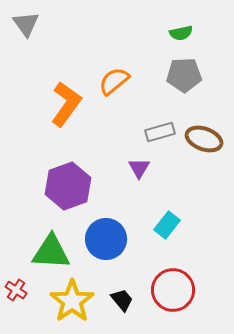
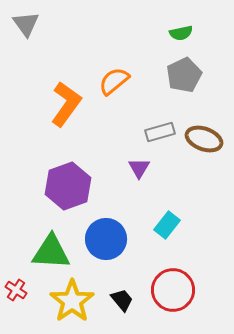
gray pentagon: rotated 24 degrees counterclockwise
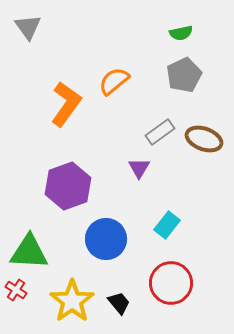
gray triangle: moved 2 px right, 3 px down
gray rectangle: rotated 20 degrees counterclockwise
green triangle: moved 22 px left
red circle: moved 2 px left, 7 px up
black trapezoid: moved 3 px left, 3 px down
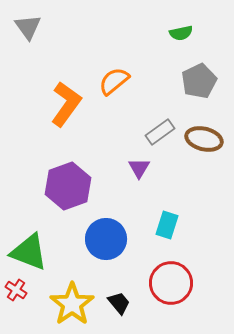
gray pentagon: moved 15 px right, 6 px down
brown ellipse: rotated 6 degrees counterclockwise
cyan rectangle: rotated 20 degrees counterclockwise
green triangle: rotated 18 degrees clockwise
yellow star: moved 3 px down
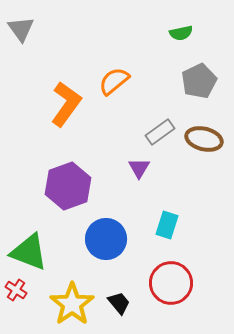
gray triangle: moved 7 px left, 2 px down
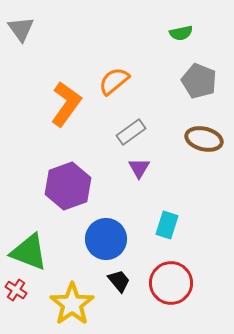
gray pentagon: rotated 24 degrees counterclockwise
gray rectangle: moved 29 px left
black trapezoid: moved 22 px up
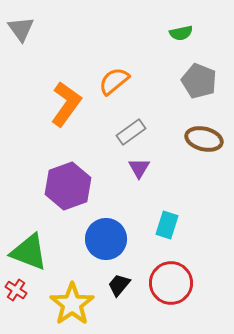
black trapezoid: moved 4 px down; rotated 100 degrees counterclockwise
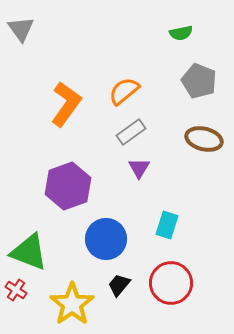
orange semicircle: moved 10 px right, 10 px down
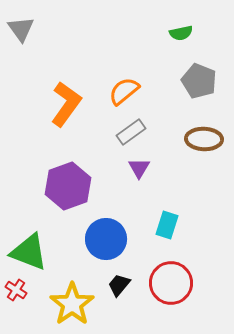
brown ellipse: rotated 12 degrees counterclockwise
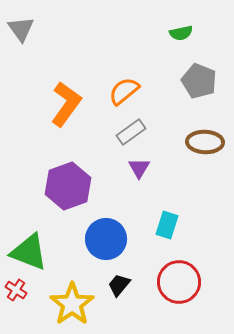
brown ellipse: moved 1 px right, 3 px down
red circle: moved 8 px right, 1 px up
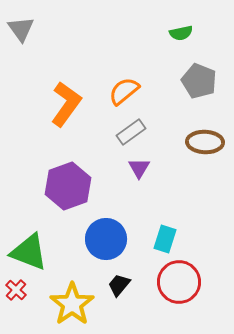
cyan rectangle: moved 2 px left, 14 px down
red cross: rotated 10 degrees clockwise
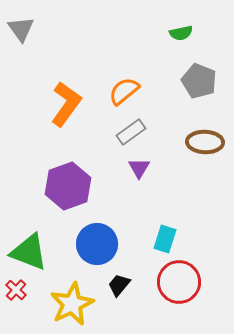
blue circle: moved 9 px left, 5 px down
yellow star: rotated 9 degrees clockwise
